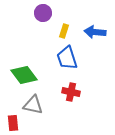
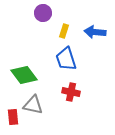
blue trapezoid: moved 1 px left, 1 px down
red rectangle: moved 6 px up
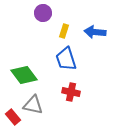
red rectangle: rotated 35 degrees counterclockwise
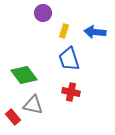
blue trapezoid: moved 3 px right
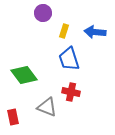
gray triangle: moved 14 px right, 2 px down; rotated 10 degrees clockwise
red rectangle: rotated 28 degrees clockwise
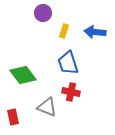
blue trapezoid: moved 1 px left, 4 px down
green diamond: moved 1 px left
